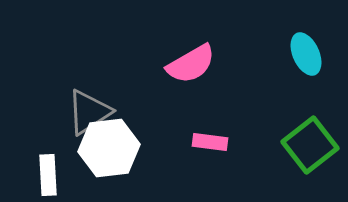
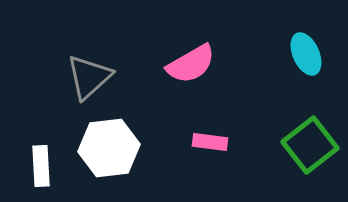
gray triangle: moved 35 px up; rotated 9 degrees counterclockwise
white rectangle: moved 7 px left, 9 px up
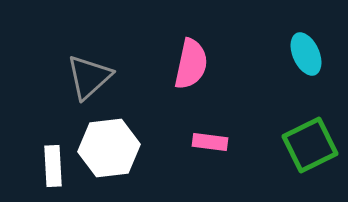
pink semicircle: rotated 48 degrees counterclockwise
green square: rotated 12 degrees clockwise
white rectangle: moved 12 px right
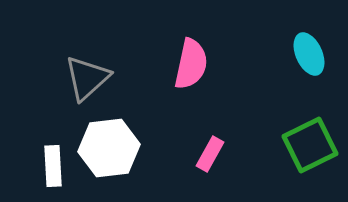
cyan ellipse: moved 3 px right
gray triangle: moved 2 px left, 1 px down
pink rectangle: moved 12 px down; rotated 68 degrees counterclockwise
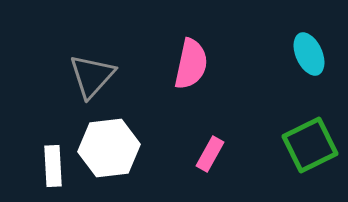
gray triangle: moved 5 px right, 2 px up; rotated 6 degrees counterclockwise
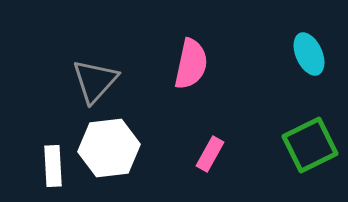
gray triangle: moved 3 px right, 5 px down
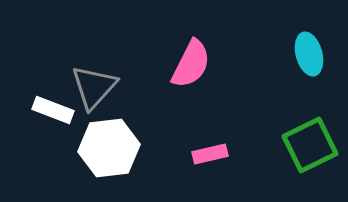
cyan ellipse: rotated 9 degrees clockwise
pink semicircle: rotated 15 degrees clockwise
gray triangle: moved 1 px left, 6 px down
pink rectangle: rotated 48 degrees clockwise
white rectangle: moved 56 px up; rotated 66 degrees counterclockwise
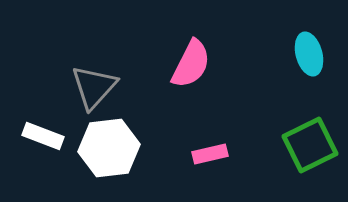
white rectangle: moved 10 px left, 26 px down
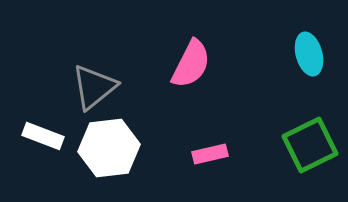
gray triangle: rotated 9 degrees clockwise
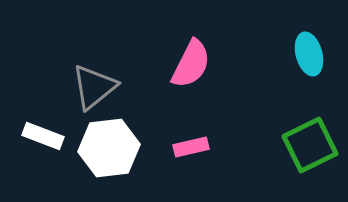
pink rectangle: moved 19 px left, 7 px up
